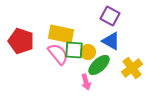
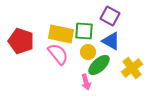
green square: moved 10 px right, 19 px up
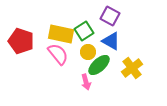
green square: rotated 36 degrees counterclockwise
